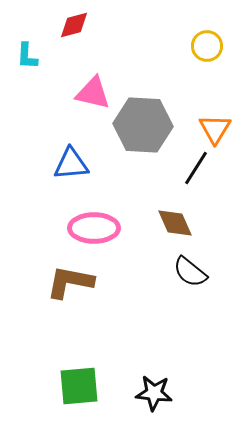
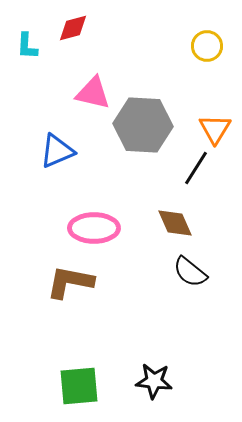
red diamond: moved 1 px left, 3 px down
cyan L-shape: moved 10 px up
blue triangle: moved 14 px left, 13 px up; rotated 18 degrees counterclockwise
black star: moved 12 px up
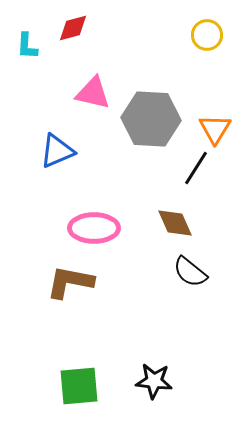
yellow circle: moved 11 px up
gray hexagon: moved 8 px right, 6 px up
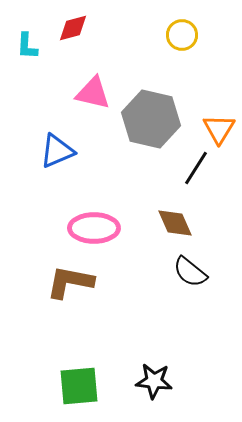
yellow circle: moved 25 px left
gray hexagon: rotated 10 degrees clockwise
orange triangle: moved 4 px right
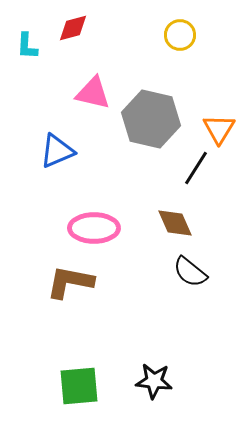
yellow circle: moved 2 px left
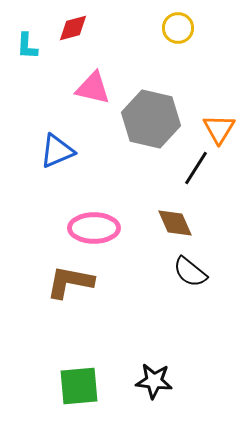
yellow circle: moved 2 px left, 7 px up
pink triangle: moved 5 px up
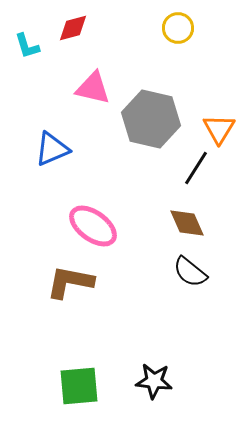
cyan L-shape: rotated 20 degrees counterclockwise
blue triangle: moved 5 px left, 2 px up
brown diamond: moved 12 px right
pink ellipse: moved 1 px left, 2 px up; rotated 36 degrees clockwise
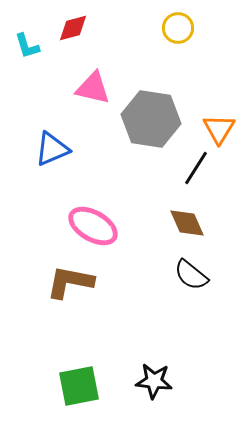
gray hexagon: rotated 4 degrees counterclockwise
pink ellipse: rotated 6 degrees counterclockwise
black semicircle: moved 1 px right, 3 px down
green square: rotated 6 degrees counterclockwise
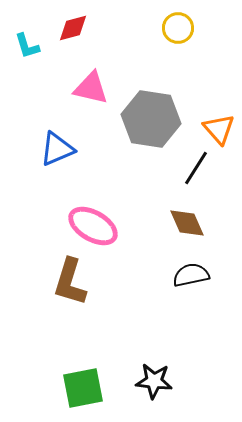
pink triangle: moved 2 px left
orange triangle: rotated 12 degrees counterclockwise
blue triangle: moved 5 px right
black semicircle: rotated 129 degrees clockwise
brown L-shape: rotated 84 degrees counterclockwise
green square: moved 4 px right, 2 px down
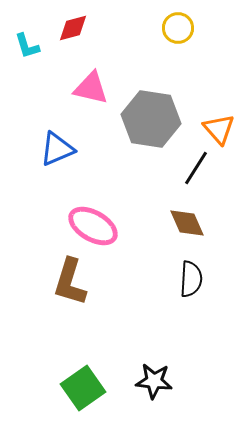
black semicircle: moved 4 px down; rotated 105 degrees clockwise
green square: rotated 24 degrees counterclockwise
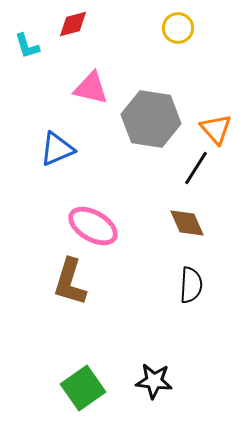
red diamond: moved 4 px up
orange triangle: moved 3 px left
black semicircle: moved 6 px down
